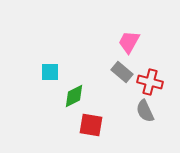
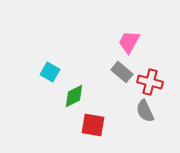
cyan square: rotated 30 degrees clockwise
red square: moved 2 px right
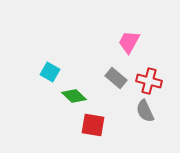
gray rectangle: moved 6 px left, 6 px down
red cross: moved 1 px left, 1 px up
green diamond: rotated 70 degrees clockwise
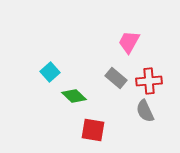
cyan square: rotated 18 degrees clockwise
red cross: rotated 20 degrees counterclockwise
red square: moved 5 px down
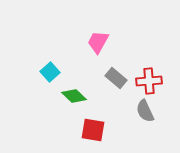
pink trapezoid: moved 31 px left
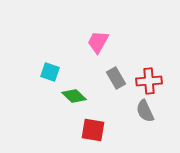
cyan square: rotated 30 degrees counterclockwise
gray rectangle: rotated 20 degrees clockwise
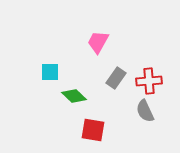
cyan square: rotated 18 degrees counterclockwise
gray rectangle: rotated 65 degrees clockwise
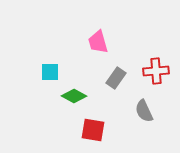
pink trapezoid: rotated 45 degrees counterclockwise
red cross: moved 7 px right, 10 px up
green diamond: rotated 15 degrees counterclockwise
gray semicircle: moved 1 px left
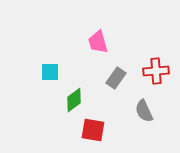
green diamond: moved 4 px down; rotated 65 degrees counterclockwise
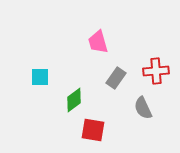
cyan square: moved 10 px left, 5 px down
gray semicircle: moved 1 px left, 3 px up
